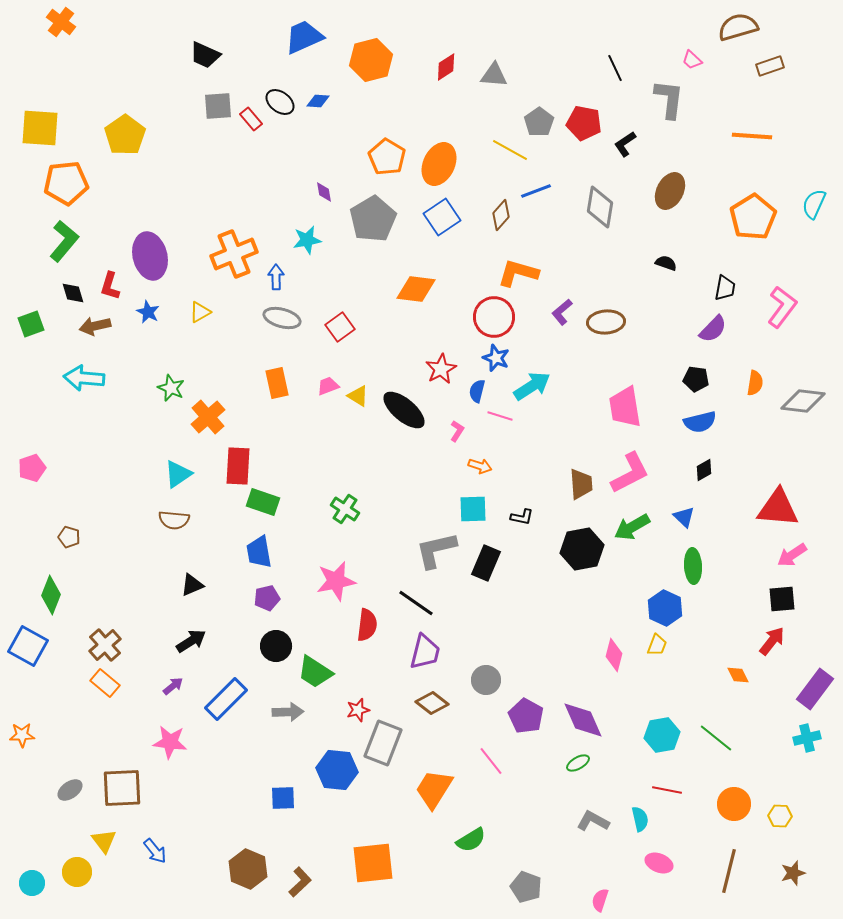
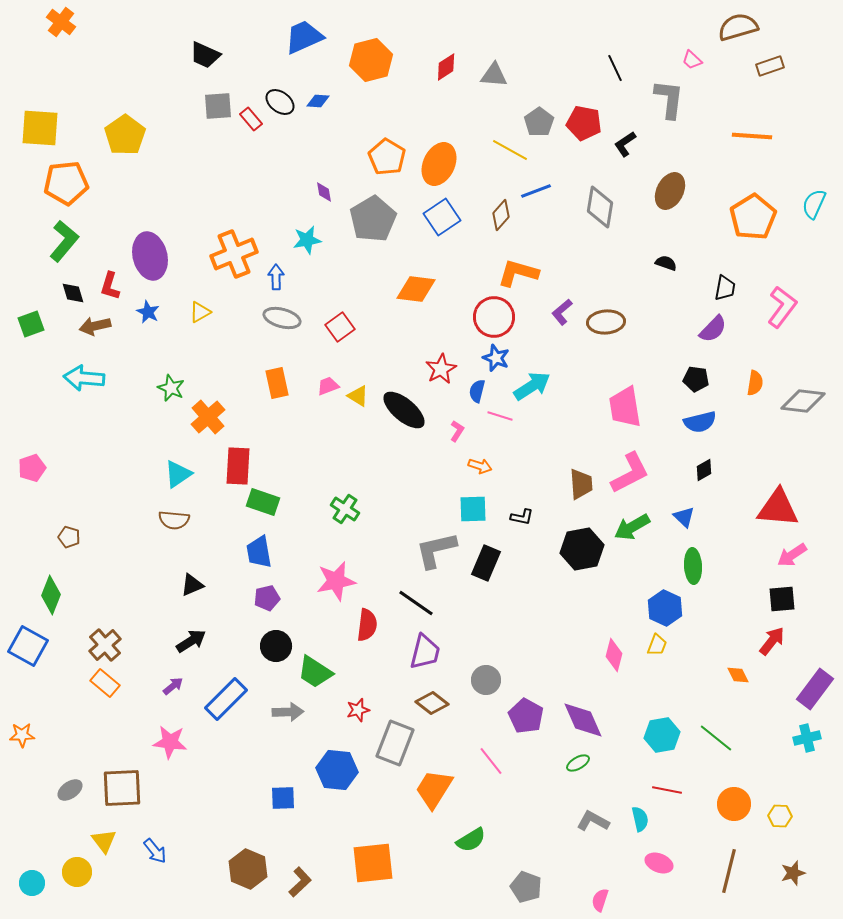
gray rectangle at (383, 743): moved 12 px right
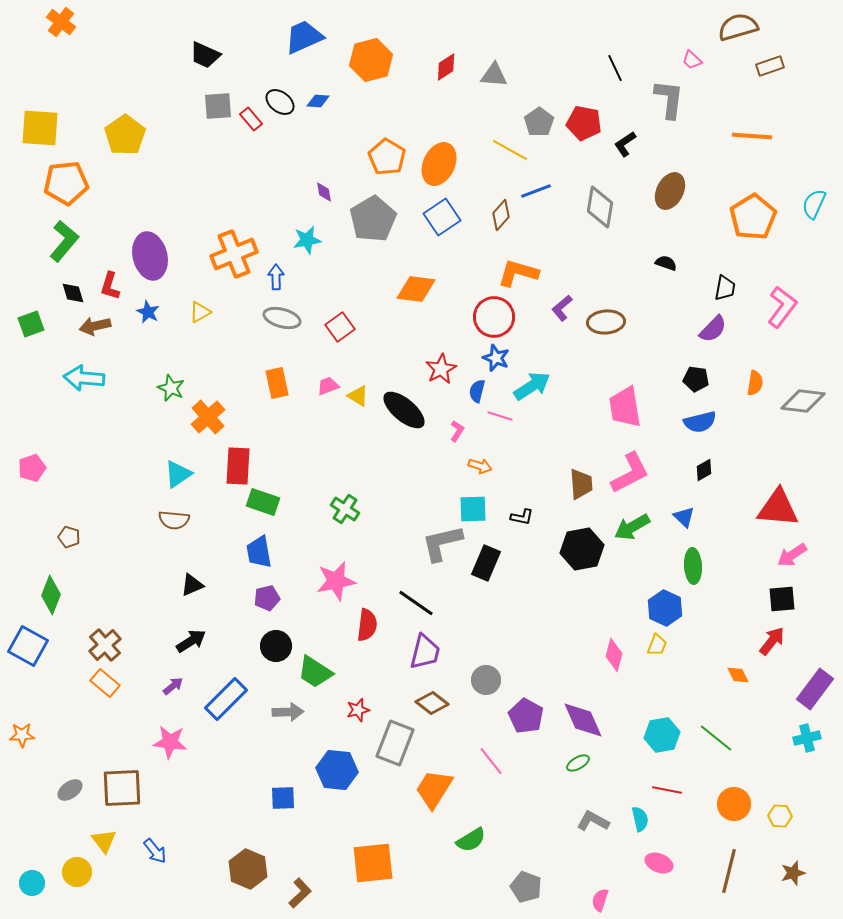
purple L-shape at (562, 312): moved 4 px up
gray L-shape at (436, 550): moved 6 px right, 7 px up
brown L-shape at (300, 882): moved 11 px down
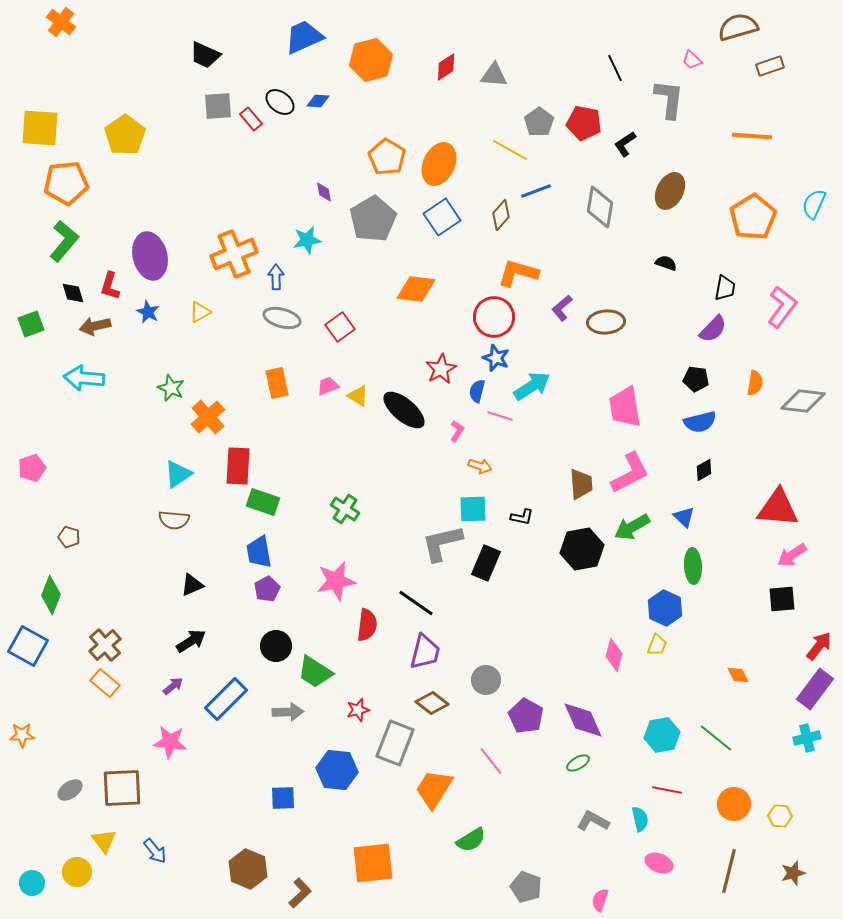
purple pentagon at (267, 598): moved 9 px up; rotated 15 degrees counterclockwise
red arrow at (772, 641): moved 47 px right, 5 px down
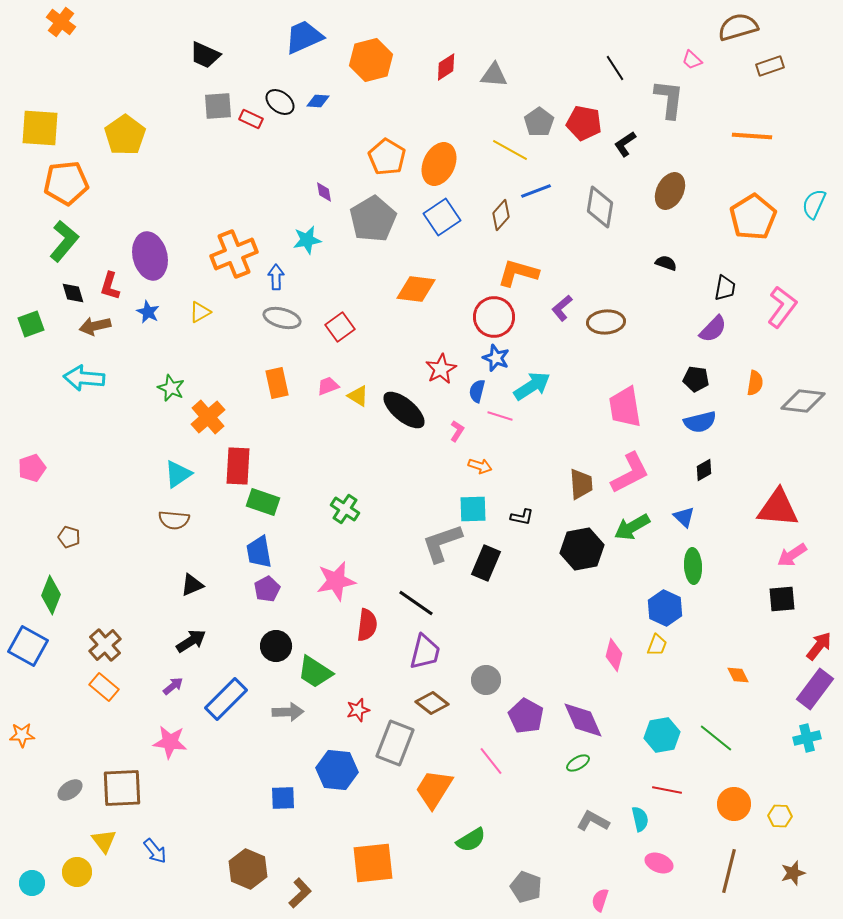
black line at (615, 68): rotated 8 degrees counterclockwise
red rectangle at (251, 119): rotated 25 degrees counterclockwise
gray L-shape at (442, 543): rotated 6 degrees counterclockwise
orange rectangle at (105, 683): moved 1 px left, 4 px down
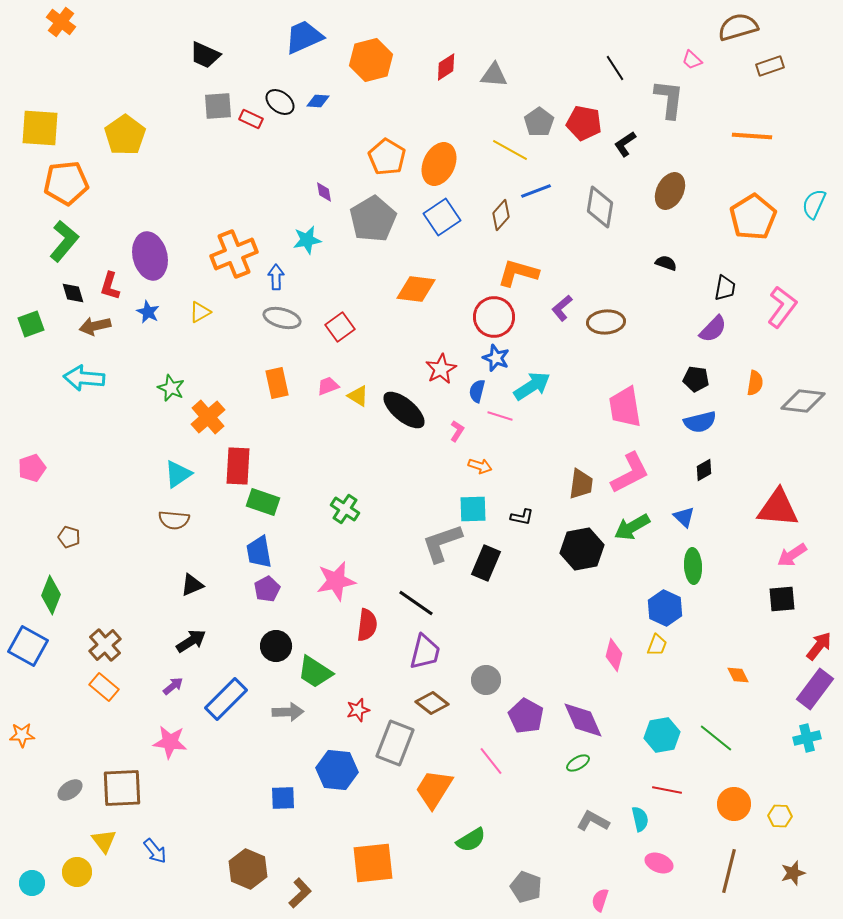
brown trapezoid at (581, 484): rotated 12 degrees clockwise
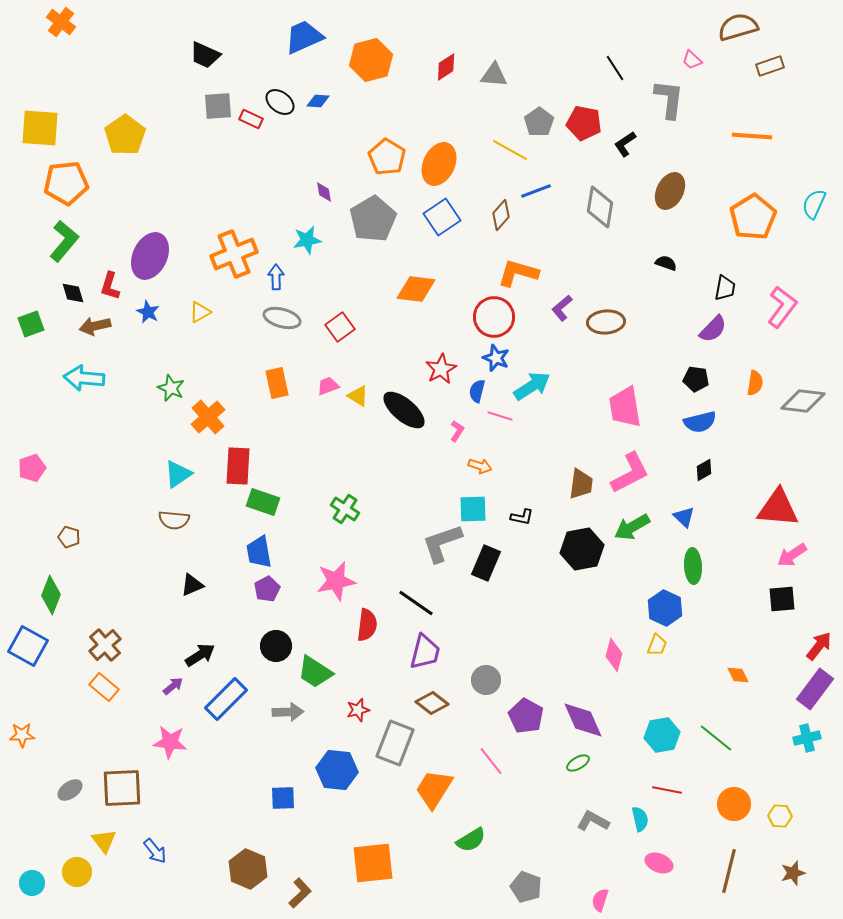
purple ellipse at (150, 256): rotated 39 degrees clockwise
black arrow at (191, 641): moved 9 px right, 14 px down
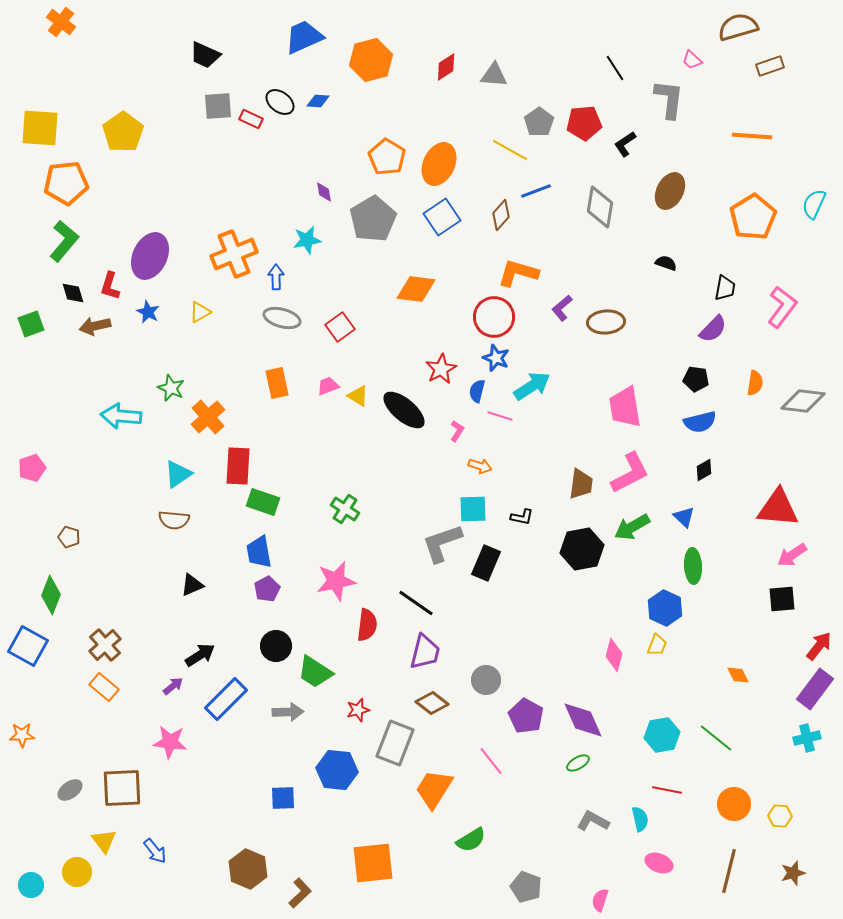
red pentagon at (584, 123): rotated 16 degrees counterclockwise
yellow pentagon at (125, 135): moved 2 px left, 3 px up
cyan arrow at (84, 378): moved 37 px right, 38 px down
cyan circle at (32, 883): moved 1 px left, 2 px down
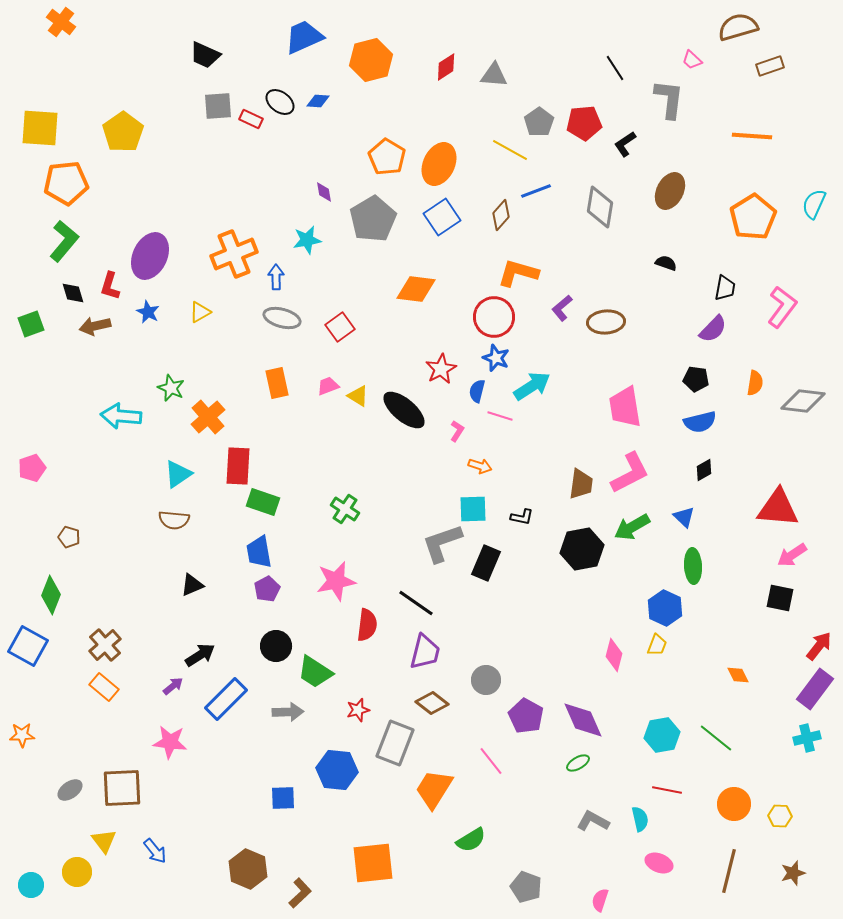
black square at (782, 599): moved 2 px left, 1 px up; rotated 16 degrees clockwise
